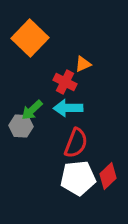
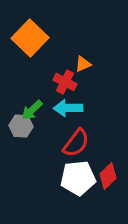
red semicircle: rotated 16 degrees clockwise
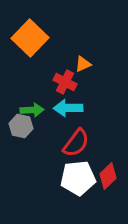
green arrow: rotated 140 degrees counterclockwise
gray hexagon: rotated 10 degrees clockwise
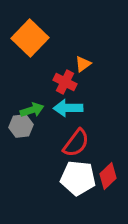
orange triangle: rotated 12 degrees counterclockwise
green arrow: rotated 15 degrees counterclockwise
gray hexagon: rotated 20 degrees counterclockwise
white pentagon: rotated 12 degrees clockwise
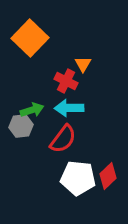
orange triangle: rotated 24 degrees counterclockwise
red cross: moved 1 px right, 1 px up
cyan arrow: moved 1 px right
red semicircle: moved 13 px left, 4 px up
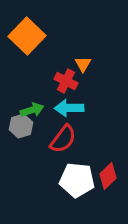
orange square: moved 3 px left, 2 px up
gray hexagon: rotated 10 degrees counterclockwise
white pentagon: moved 1 px left, 2 px down
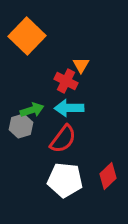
orange triangle: moved 2 px left, 1 px down
white pentagon: moved 12 px left
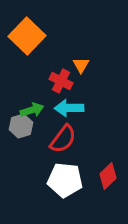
red cross: moved 5 px left
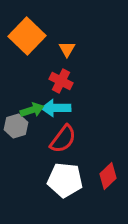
orange triangle: moved 14 px left, 16 px up
cyan arrow: moved 13 px left
gray hexagon: moved 5 px left
